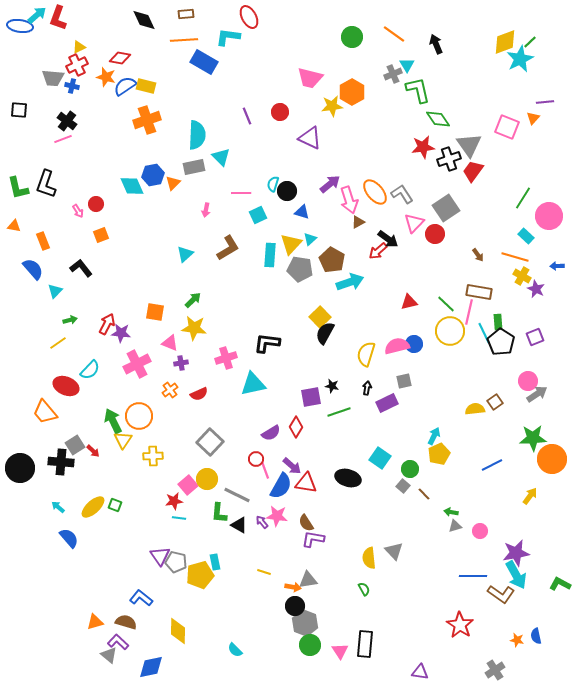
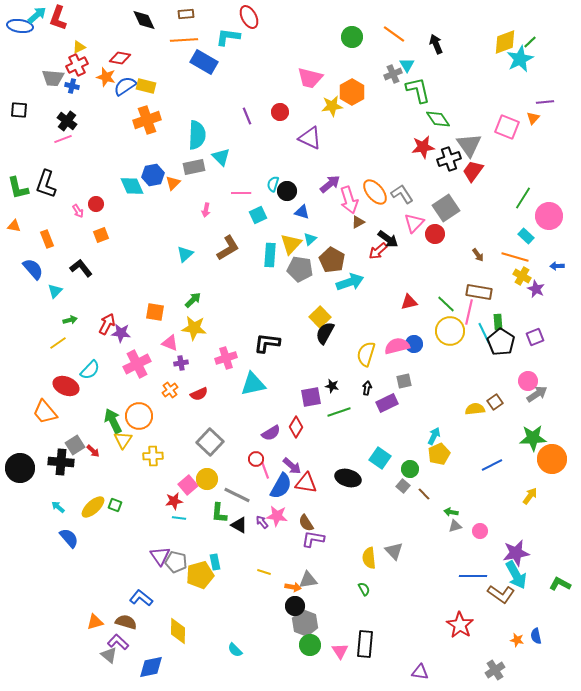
orange rectangle at (43, 241): moved 4 px right, 2 px up
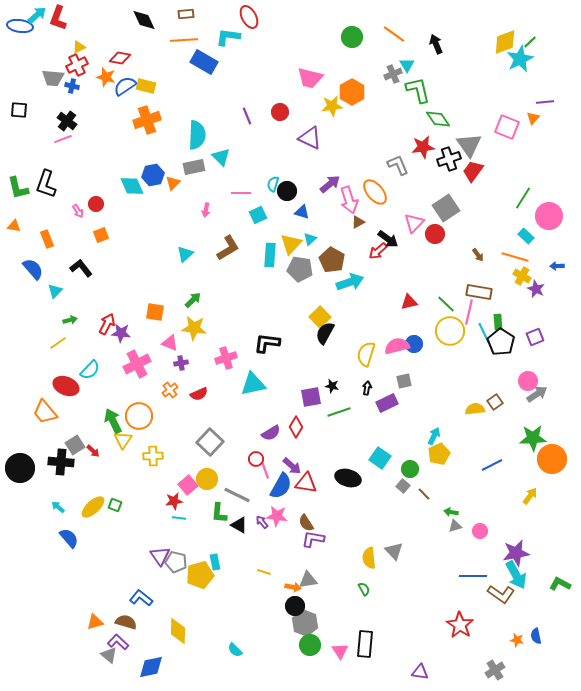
gray L-shape at (402, 194): moved 4 px left, 29 px up; rotated 10 degrees clockwise
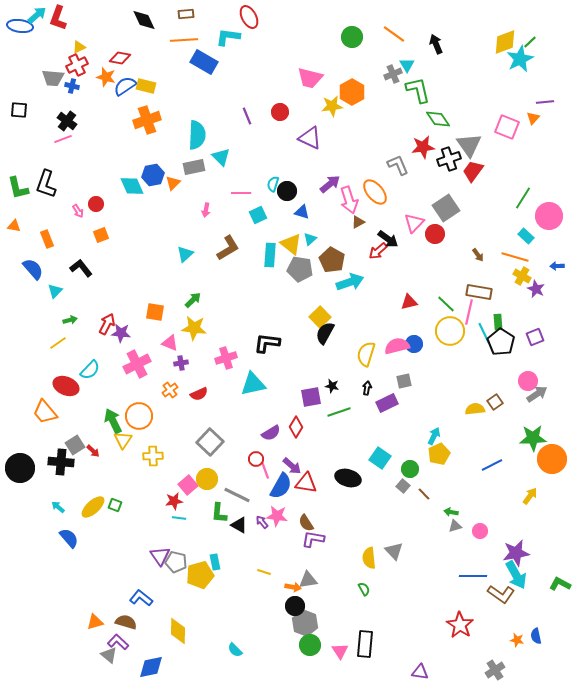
yellow triangle at (291, 244): rotated 35 degrees counterclockwise
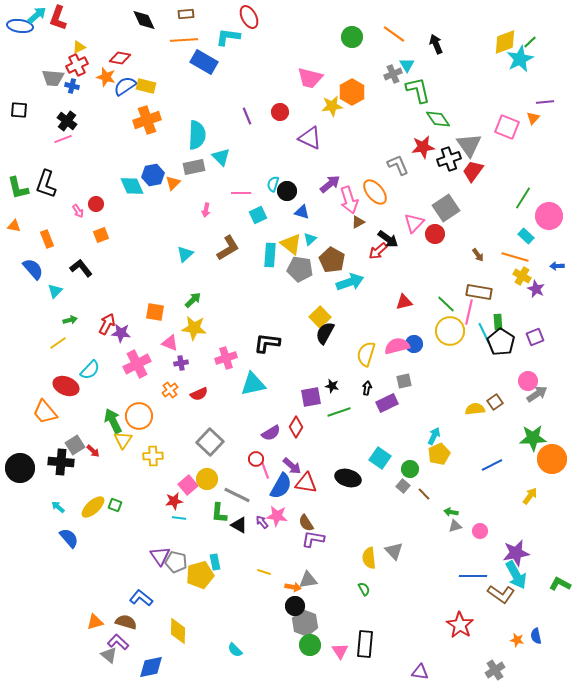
red triangle at (409, 302): moved 5 px left
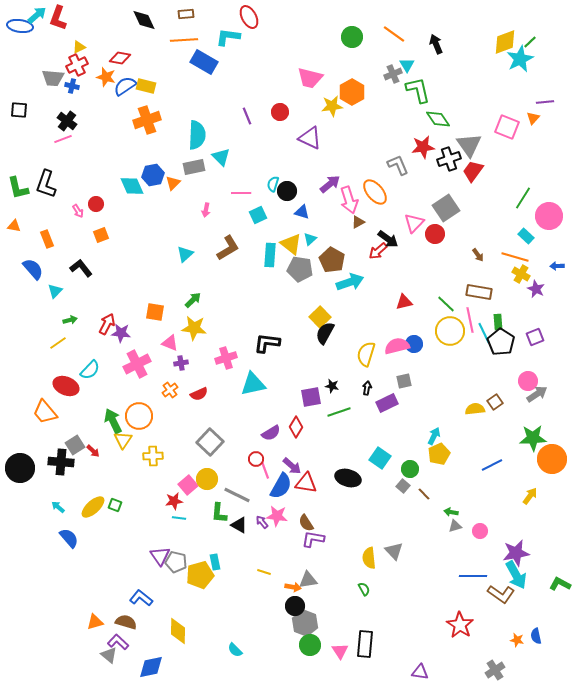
yellow cross at (522, 276): moved 1 px left, 2 px up
pink line at (469, 312): moved 1 px right, 8 px down; rotated 25 degrees counterclockwise
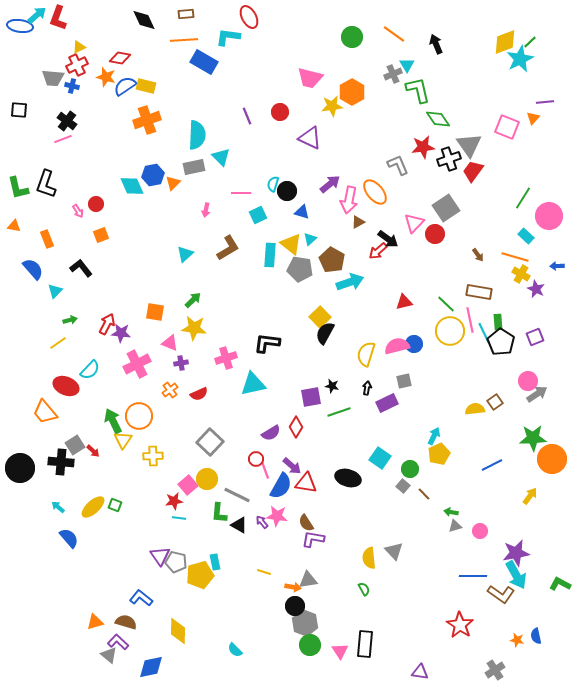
pink arrow at (349, 200): rotated 28 degrees clockwise
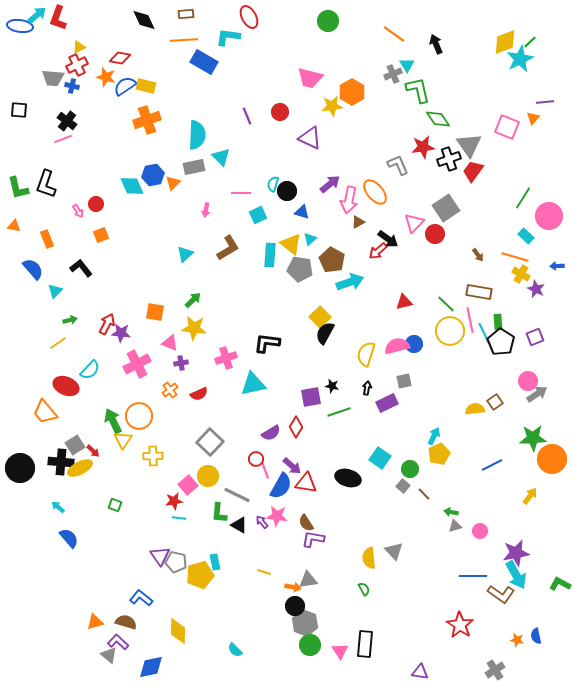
green circle at (352, 37): moved 24 px left, 16 px up
yellow circle at (207, 479): moved 1 px right, 3 px up
yellow ellipse at (93, 507): moved 13 px left, 39 px up; rotated 15 degrees clockwise
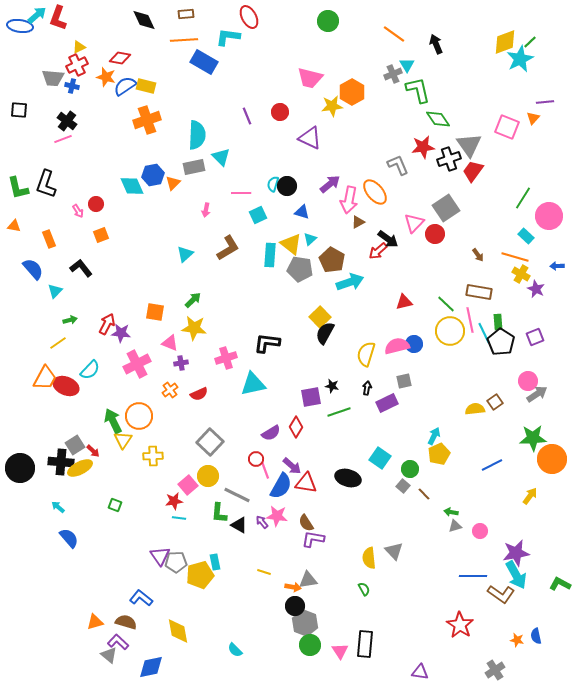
black circle at (287, 191): moved 5 px up
orange rectangle at (47, 239): moved 2 px right
orange trapezoid at (45, 412): moved 34 px up; rotated 112 degrees counterclockwise
gray pentagon at (176, 562): rotated 15 degrees counterclockwise
yellow diamond at (178, 631): rotated 12 degrees counterclockwise
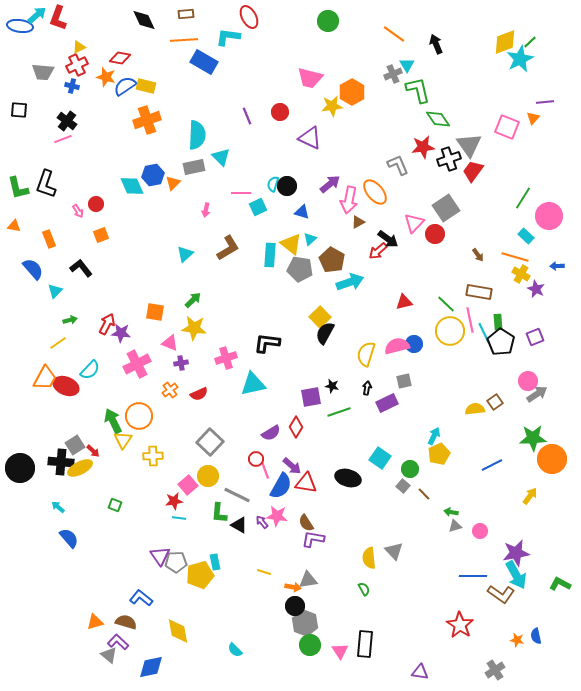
gray trapezoid at (53, 78): moved 10 px left, 6 px up
cyan square at (258, 215): moved 8 px up
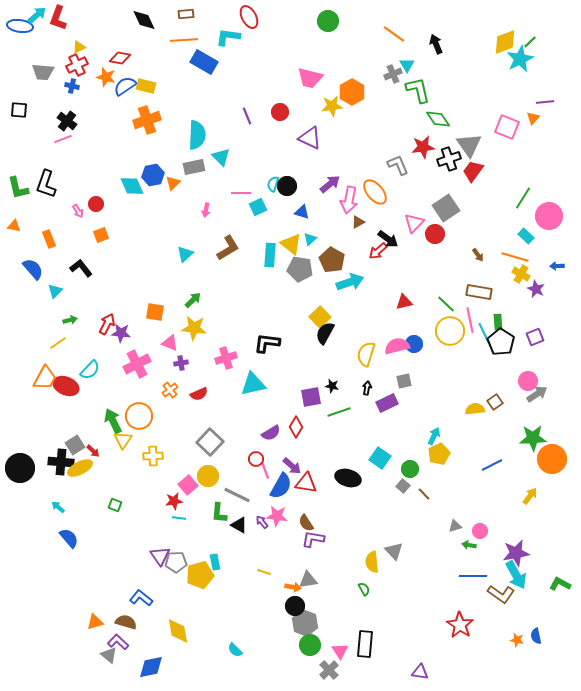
green arrow at (451, 512): moved 18 px right, 33 px down
yellow semicircle at (369, 558): moved 3 px right, 4 px down
gray cross at (495, 670): moved 166 px left; rotated 12 degrees counterclockwise
